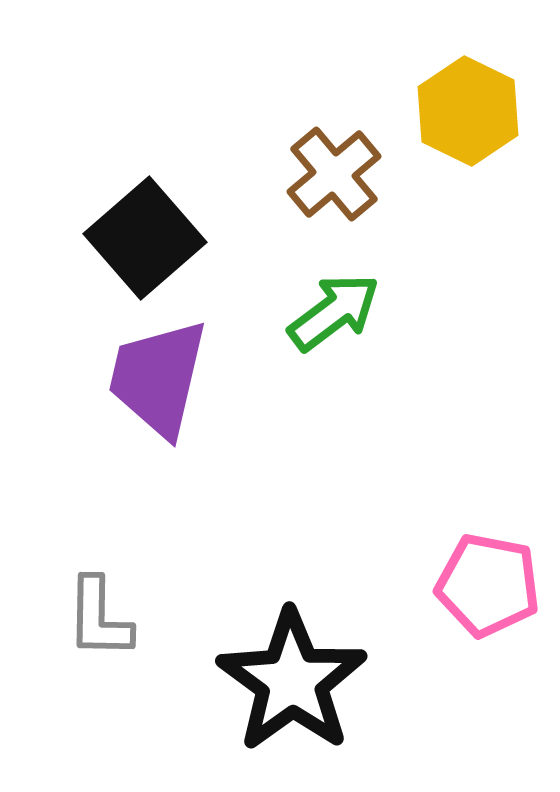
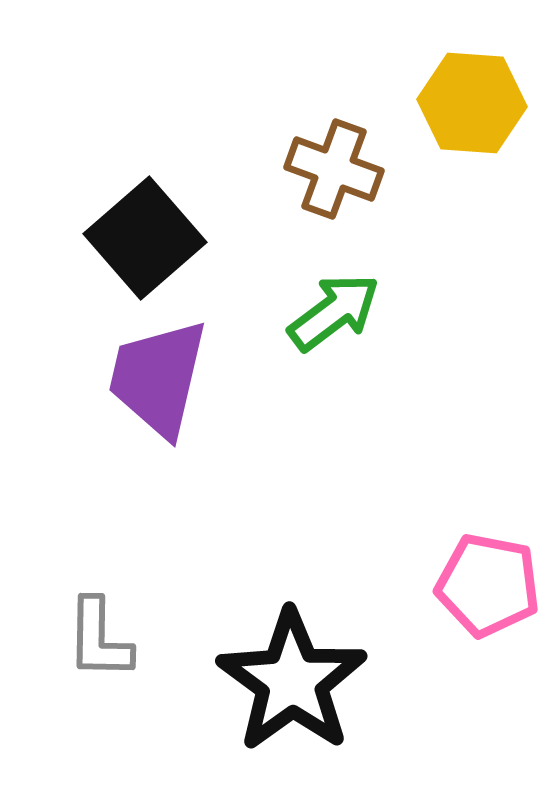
yellow hexagon: moved 4 px right, 8 px up; rotated 22 degrees counterclockwise
brown cross: moved 5 px up; rotated 30 degrees counterclockwise
gray L-shape: moved 21 px down
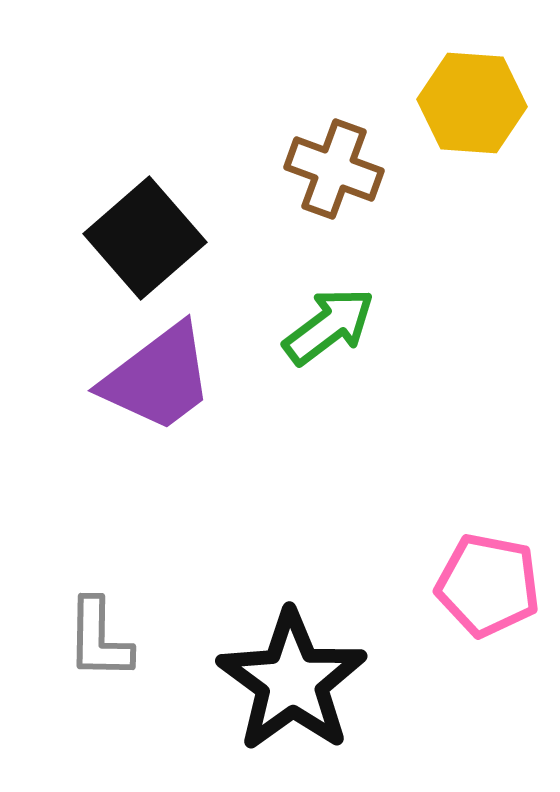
green arrow: moved 5 px left, 14 px down
purple trapezoid: rotated 140 degrees counterclockwise
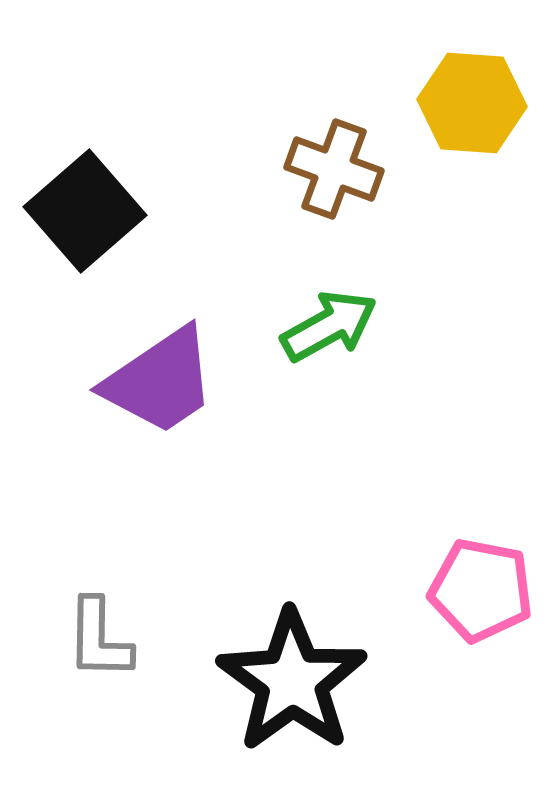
black square: moved 60 px left, 27 px up
green arrow: rotated 8 degrees clockwise
purple trapezoid: moved 2 px right, 3 px down; rotated 3 degrees clockwise
pink pentagon: moved 7 px left, 5 px down
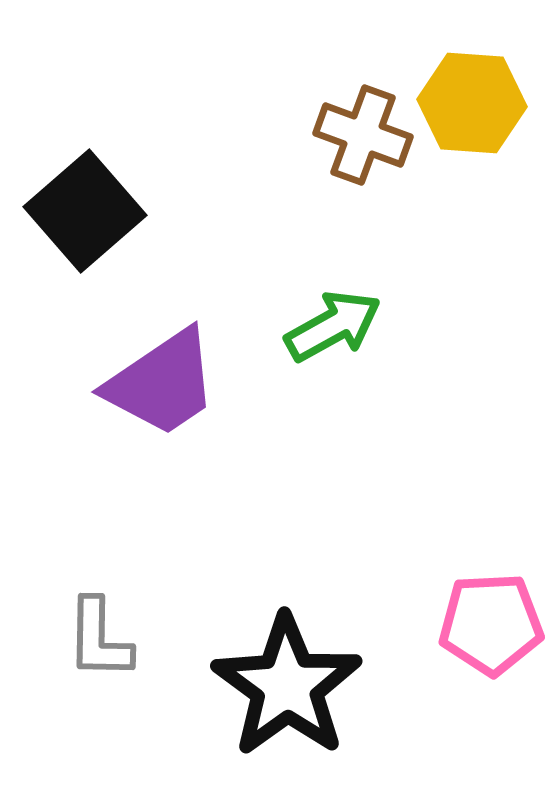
brown cross: moved 29 px right, 34 px up
green arrow: moved 4 px right
purple trapezoid: moved 2 px right, 2 px down
pink pentagon: moved 10 px right, 34 px down; rotated 14 degrees counterclockwise
black star: moved 5 px left, 5 px down
